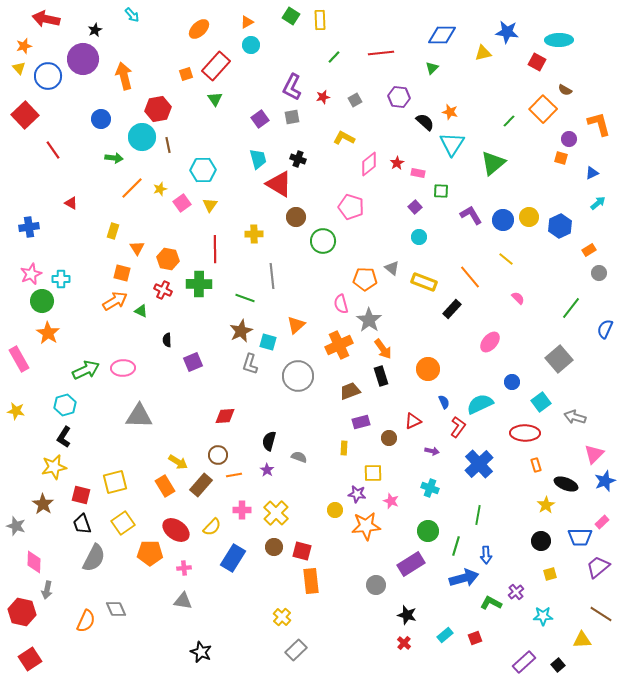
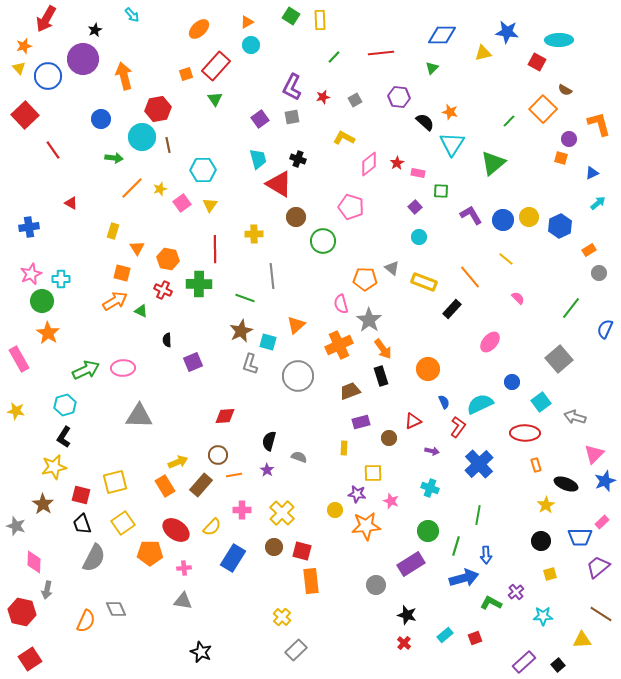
red arrow at (46, 19): rotated 72 degrees counterclockwise
yellow arrow at (178, 462): rotated 54 degrees counterclockwise
yellow cross at (276, 513): moved 6 px right
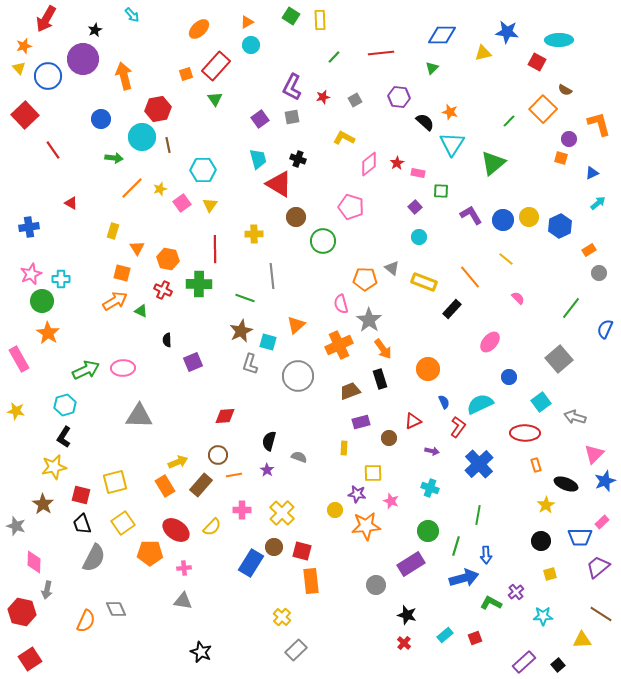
black rectangle at (381, 376): moved 1 px left, 3 px down
blue circle at (512, 382): moved 3 px left, 5 px up
blue rectangle at (233, 558): moved 18 px right, 5 px down
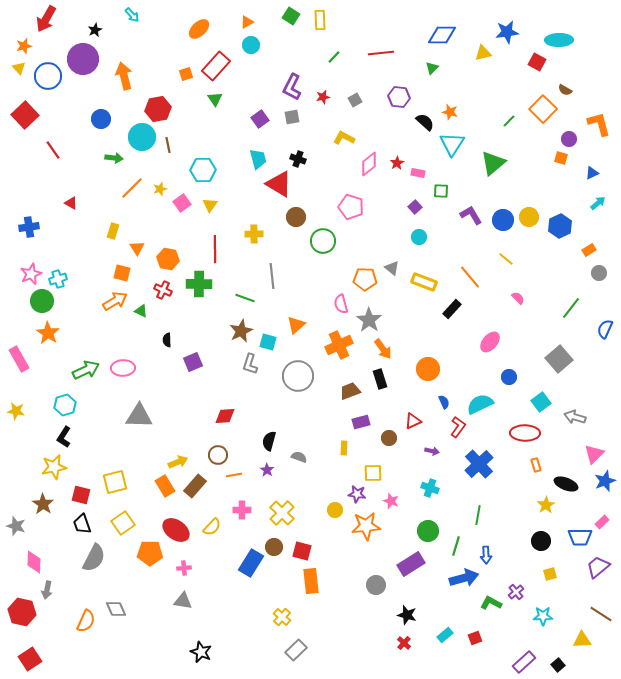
blue star at (507, 32): rotated 15 degrees counterclockwise
cyan cross at (61, 279): moved 3 px left; rotated 18 degrees counterclockwise
brown rectangle at (201, 485): moved 6 px left, 1 px down
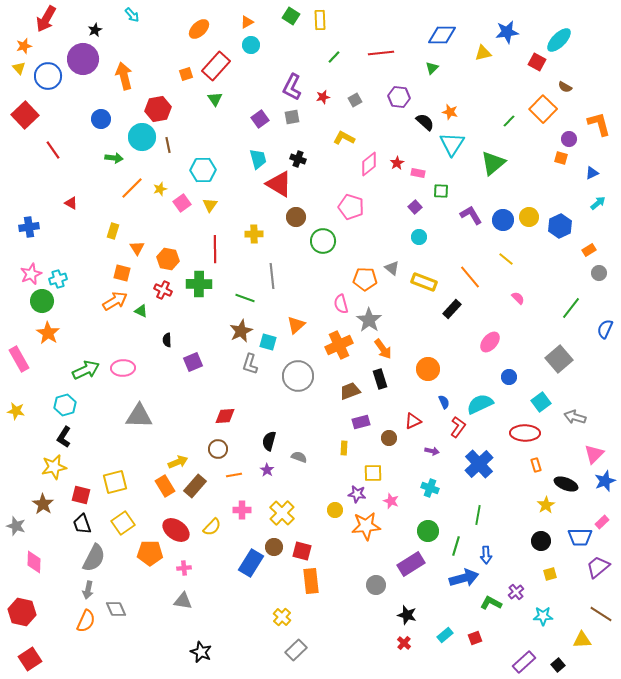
cyan ellipse at (559, 40): rotated 44 degrees counterclockwise
brown semicircle at (565, 90): moved 3 px up
brown circle at (218, 455): moved 6 px up
gray arrow at (47, 590): moved 41 px right
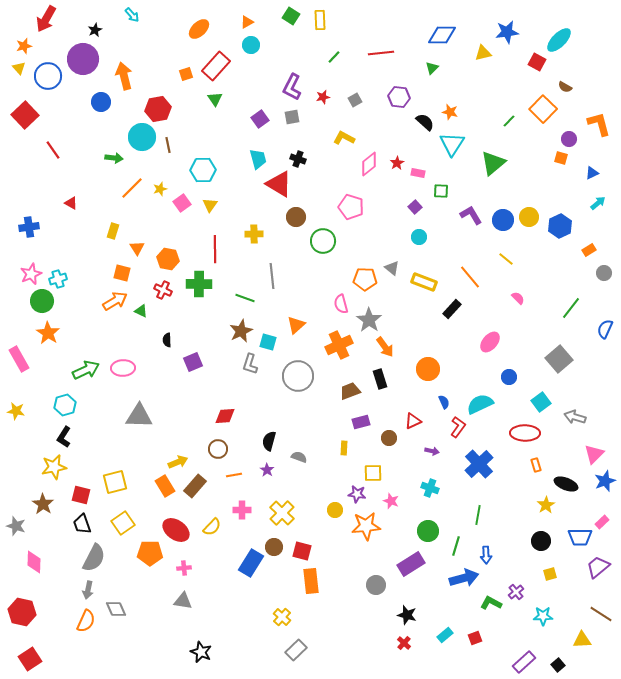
blue circle at (101, 119): moved 17 px up
gray circle at (599, 273): moved 5 px right
orange arrow at (383, 349): moved 2 px right, 2 px up
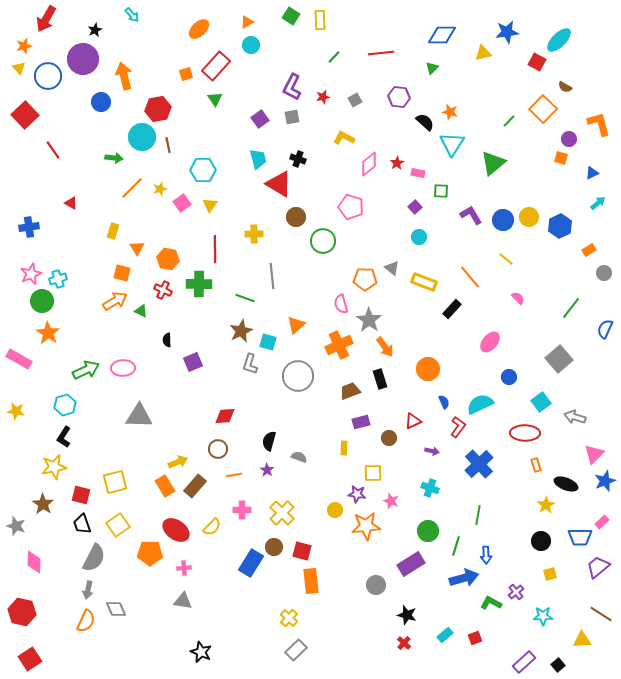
pink rectangle at (19, 359): rotated 30 degrees counterclockwise
yellow square at (123, 523): moved 5 px left, 2 px down
yellow cross at (282, 617): moved 7 px right, 1 px down
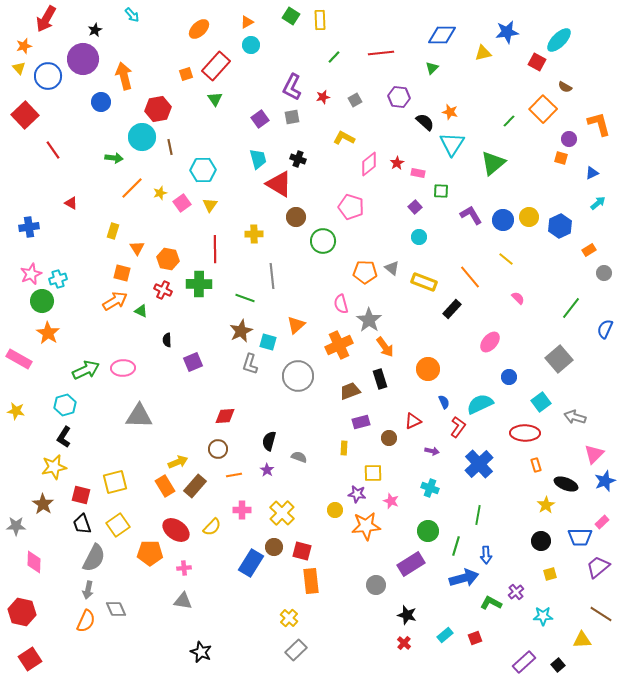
brown line at (168, 145): moved 2 px right, 2 px down
yellow star at (160, 189): moved 4 px down
orange pentagon at (365, 279): moved 7 px up
gray star at (16, 526): rotated 18 degrees counterclockwise
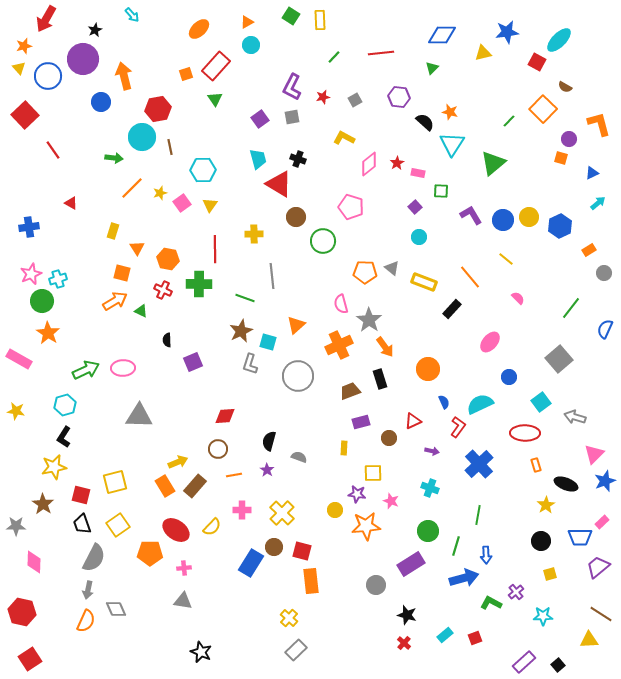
yellow triangle at (582, 640): moved 7 px right
